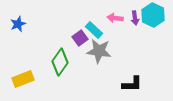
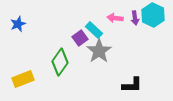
gray star: rotated 30 degrees clockwise
black L-shape: moved 1 px down
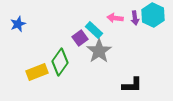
yellow rectangle: moved 14 px right, 7 px up
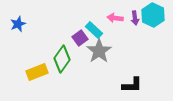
green diamond: moved 2 px right, 3 px up
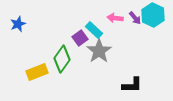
purple arrow: rotated 32 degrees counterclockwise
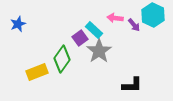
purple arrow: moved 1 px left, 7 px down
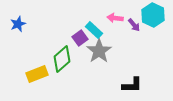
green diamond: rotated 12 degrees clockwise
yellow rectangle: moved 2 px down
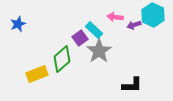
pink arrow: moved 1 px up
purple arrow: rotated 112 degrees clockwise
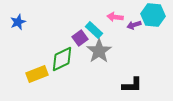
cyan hexagon: rotated 20 degrees counterclockwise
blue star: moved 2 px up
green diamond: rotated 16 degrees clockwise
